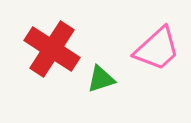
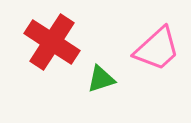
red cross: moved 7 px up
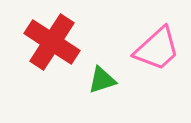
green triangle: moved 1 px right, 1 px down
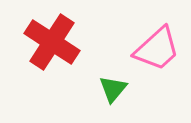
green triangle: moved 11 px right, 9 px down; rotated 32 degrees counterclockwise
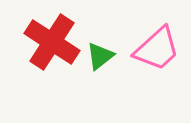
green triangle: moved 13 px left, 33 px up; rotated 12 degrees clockwise
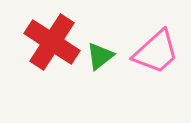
pink trapezoid: moved 1 px left, 3 px down
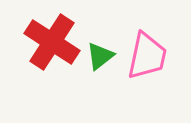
pink trapezoid: moved 9 px left, 4 px down; rotated 36 degrees counterclockwise
